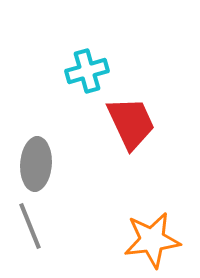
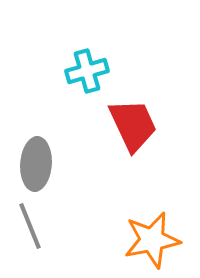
red trapezoid: moved 2 px right, 2 px down
orange star: rotated 4 degrees counterclockwise
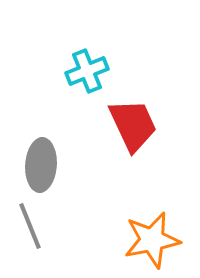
cyan cross: rotated 6 degrees counterclockwise
gray ellipse: moved 5 px right, 1 px down
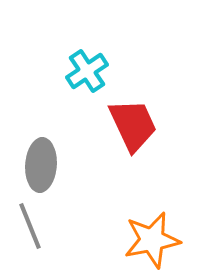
cyan cross: rotated 12 degrees counterclockwise
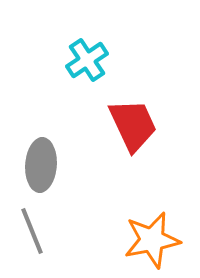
cyan cross: moved 11 px up
gray line: moved 2 px right, 5 px down
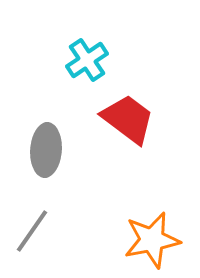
red trapezoid: moved 5 px left, 6 px up; rotated 28 degrees counterclockwise
gray ellipse: moved 5 px right, 15 px up
gray line: rotated 57 degrees clockwise
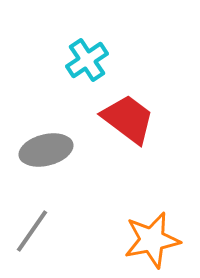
gray ellipse: rotated 72 degrees clockwise
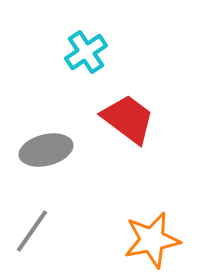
cyan cross: moved 1 px left, 8 px up
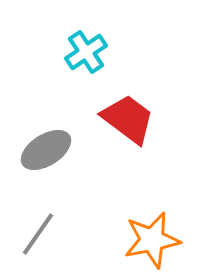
gray ellipse: rotated 18 degrees counterclockwise
gray line: moved 6 px right, 3 px down
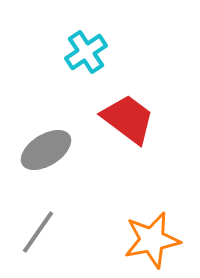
gray line: moved 2 px up
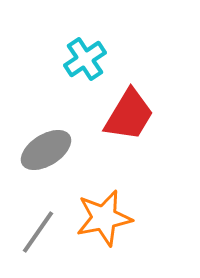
cyan cross: moved 1 px left, 7 px down
red trapezoid: moved 1 px right, 4 px up; rotated 84 degrees clockwise
orange star: moved 48 px left, 22 px up
